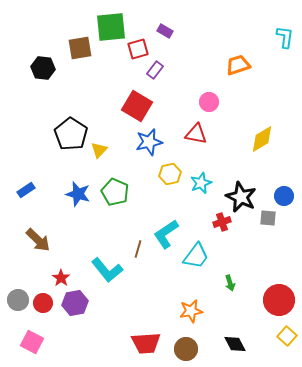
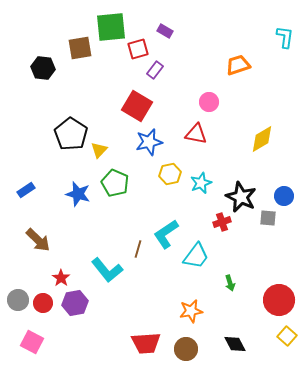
green pentagon at (115, 192): moved 9 px up
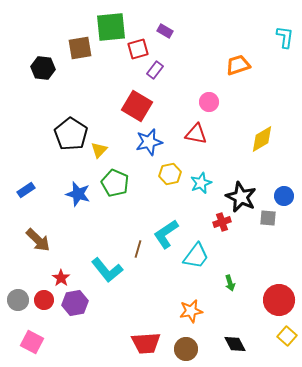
red circle at (43, 303): moved 1 px right, 3 px up
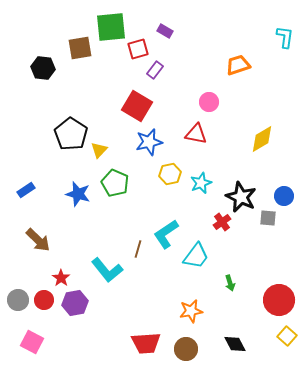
red cross at (222, 222): rotated 18 degrees counterclockwise
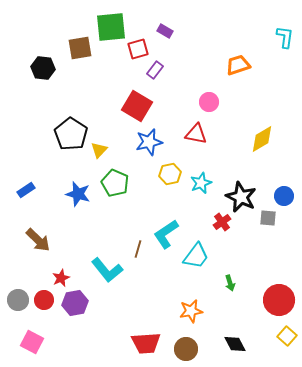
red star at (61, 278): rotated 12 degrees clockwise
